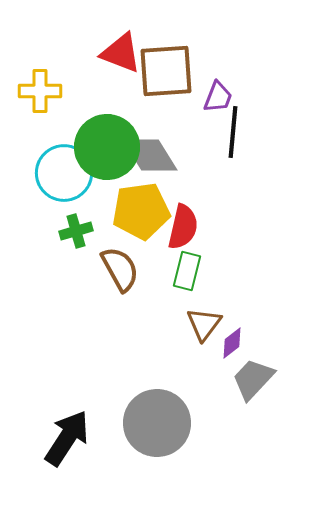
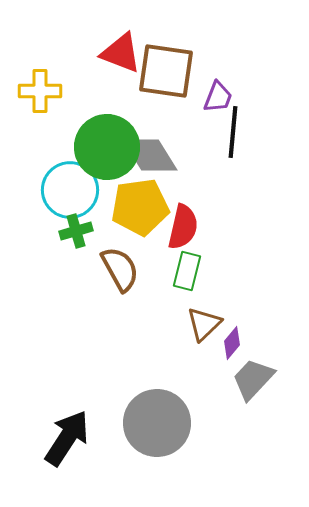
brown square: rotated 12 degrees clockwise
cyan circle: moved 6 px right, 17 px down
yellow pentagon: moved 1 px left, 4 px up
brown triangle: rotated 9 degrees clockwise
purple diamond: rotated 12 degrees counterclockwise
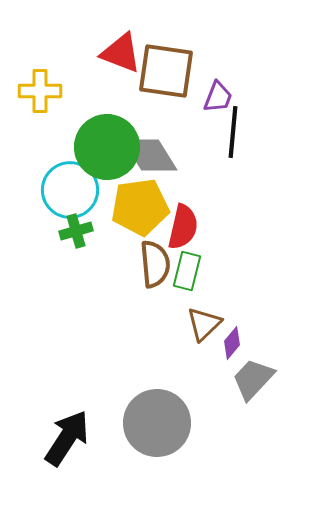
brown semicircle: moved 35 px right, 5 px up; rotated 24 degrees clockwise
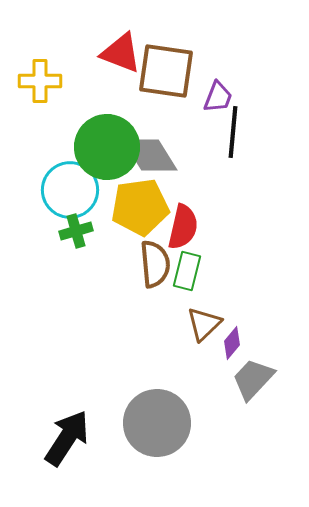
yellow cross: moved 10 px up
